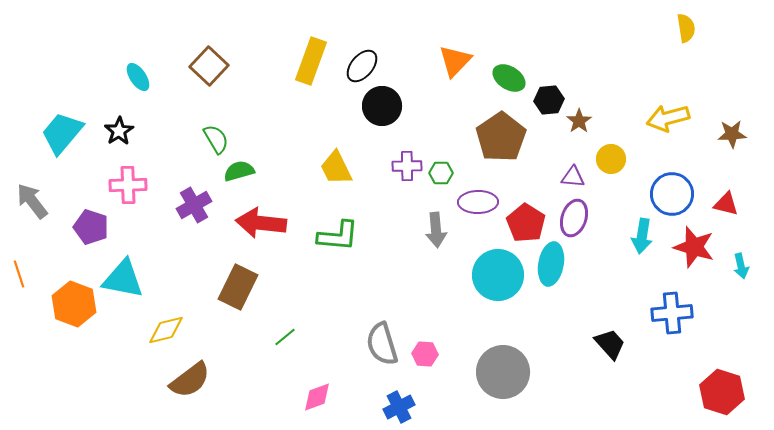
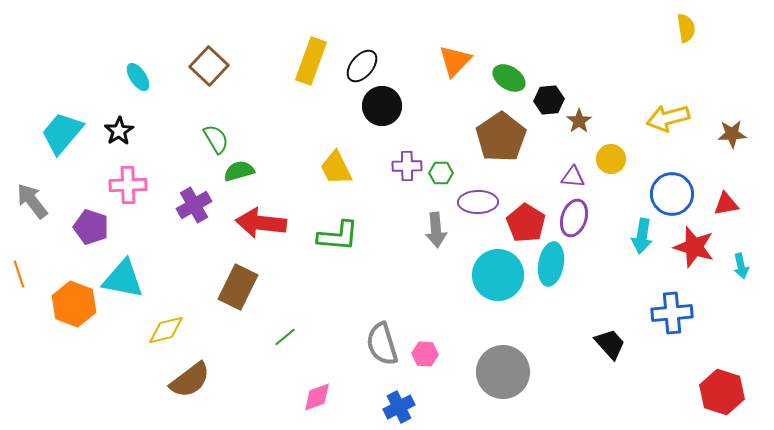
red triangle at (726, 204): rotated 24 degrees counterclockwise
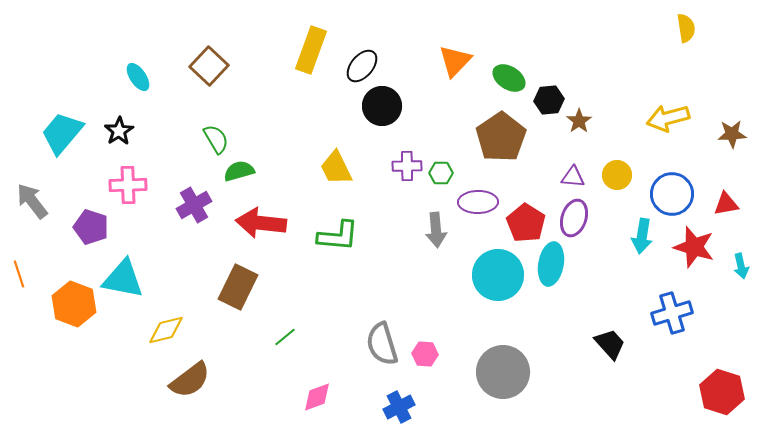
yellow rectangle at (311, 61): moved 11 px up
yellow circle at (611, 159): moved 6 px right, 16 px down
blue cross at (672, 313): rotated 12 degrees counterclockwise
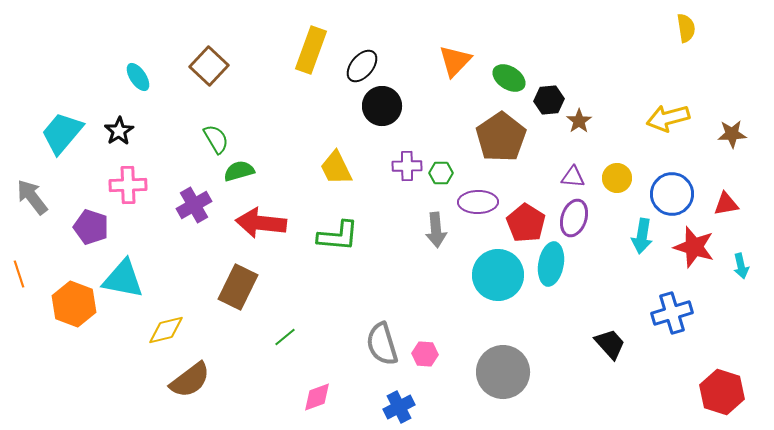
yellow circle at (617, 175): moved 3 px down
gray arrow at (32, 201): moved 4 px up
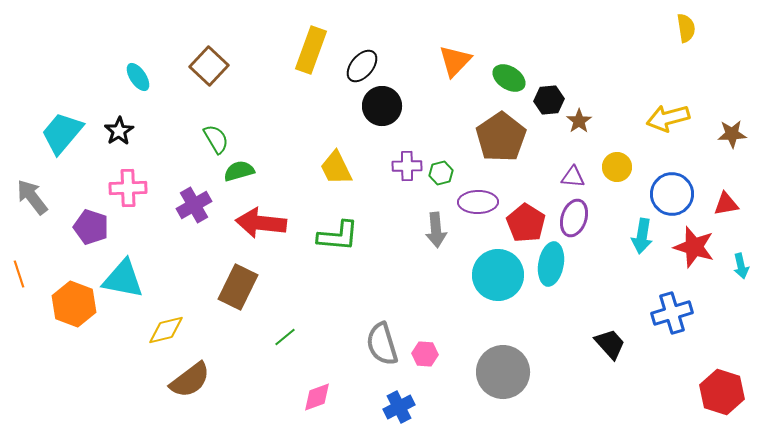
green hexagon at (441, 173): rotated 15 degrees counterclockwise
yellow circle at (617, 178): moved 11 px up
pink cross at (128, 185): moved 3 px down
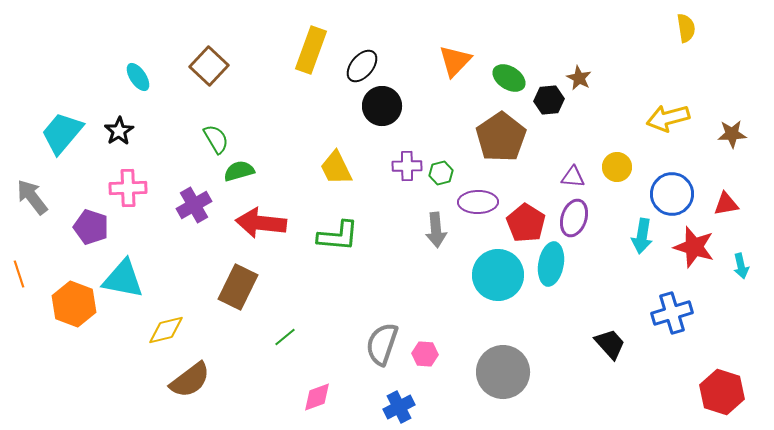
brown star at (579, 121): moved 43 px up; rotated 10 degrees counterclockwise
gray semicircle at (382, 344): rotated 36 degrees clockwise
